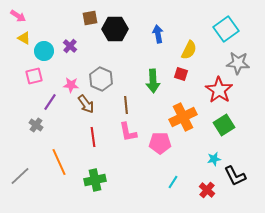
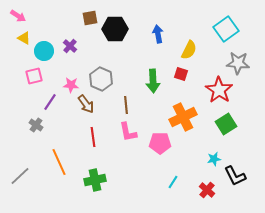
green square: moved 2 px right, 1 px up
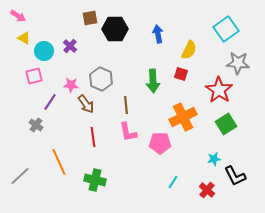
green cross: rotated 25 degrees clockwise
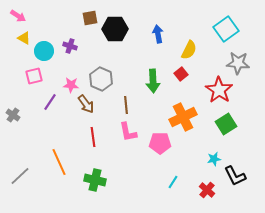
purple cross: rotated 24 degrees counterclockwise
red square: rotated 32 degrees clockwise
gray cross: moved 23 px left, 10 px up
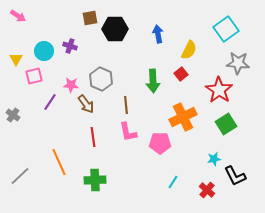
yellow triangle: moved 8 px left, 21 px down; rotated 32 degrees clockwise
green cross: rotated 15 degrees counterclockwise
